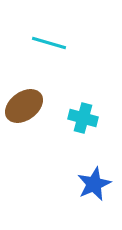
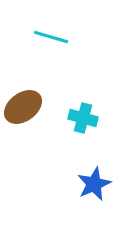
cyan line: moved 2 px right, 6 px up
brown ellipse: moved 1 px left, 1 px down
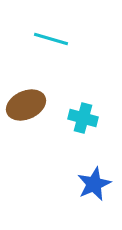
cyan line: moved 2 px down
brown ellipse: moved 3 px right, 2 px up; rotated 12 degrees clockwise
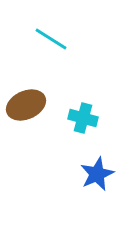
cyan line: rotated 16 degrees clockwise
blue star: moved 3 px right, 10 px up
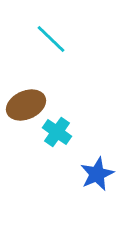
cyan line: rotated 12 degrees clockwise
cyan cross: moved 26 px left, 14 px down; rotated 20 degrees clockwise
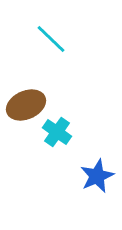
blue star: moved 2 px down
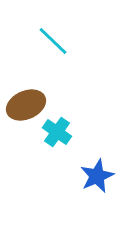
cyan line: moved 2 px right, 2 px down
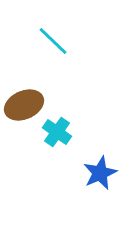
brown ellipse: moved 2 px left
blue star: moved 3 px right, 3 px up
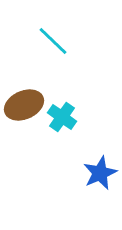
cyan cross: moved 5 px right, 15 px up
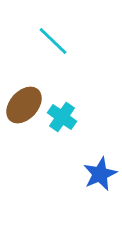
brown ellipse: rotated 24 degrees counterclockwise
blue star: moved 1 px down
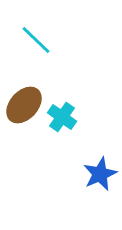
cyan line: moved 17 px left, 1 px up
